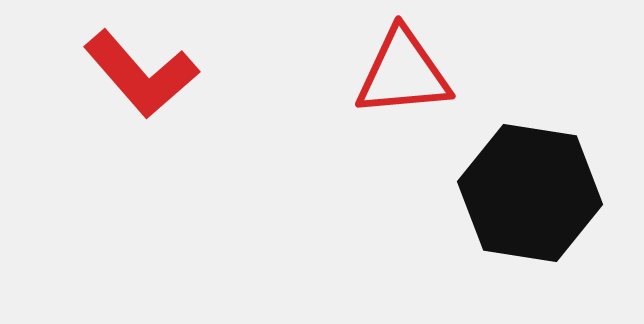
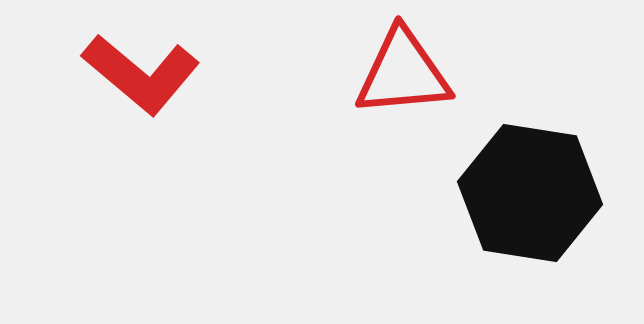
red L-shape: rotated 9 degrees counterclockwise
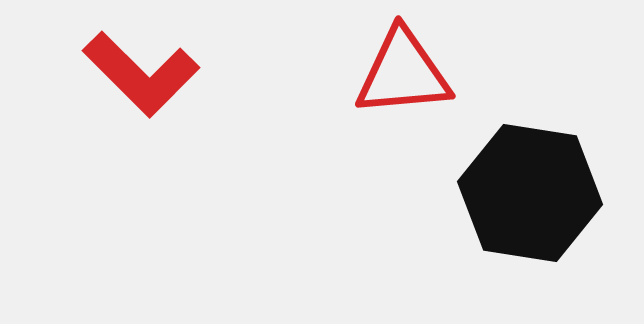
red L-shape: rotated 5 degrees clockwise
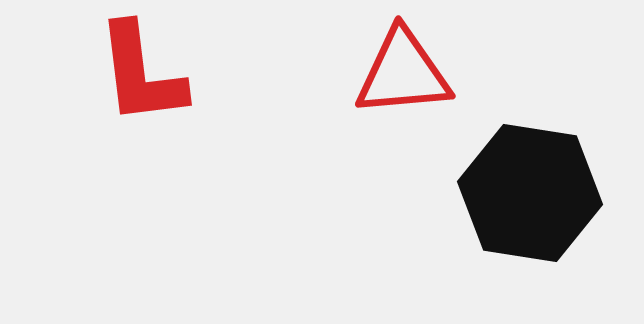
red L-shape: rotated 38 degrees clockwise
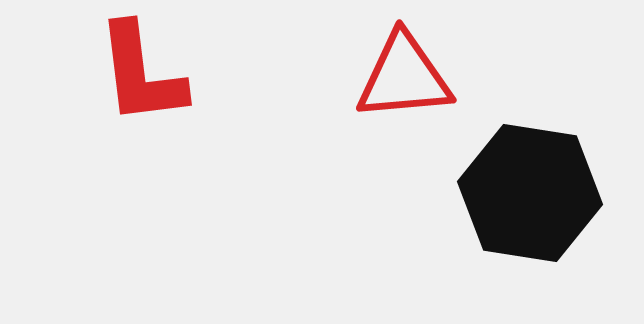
red triangle: moved 1 px right, 4 px down
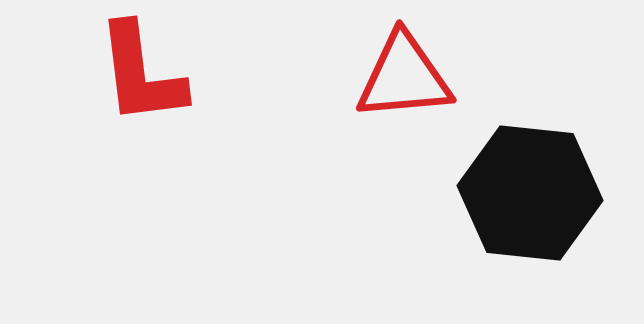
black hexagon: rotated 3 degrees counterclockwise
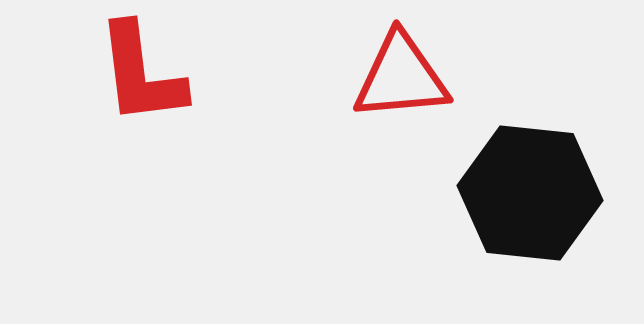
red triangle: moved 3 px left
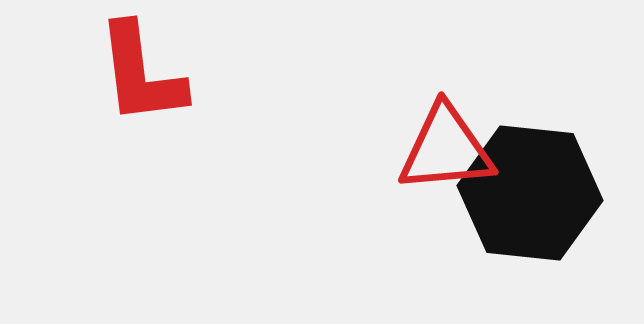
red triangle: moved 45 px right, 72 px down
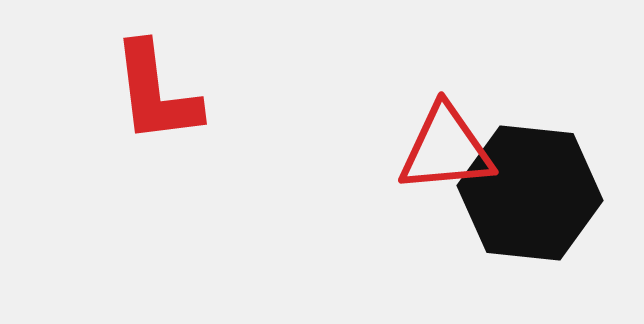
red L-shape: moved 15 px right, 19 px down
